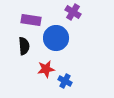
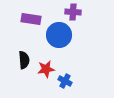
purple cross: rotated 28 degrees counterclockwise
purple rectangle: moved 1 px up
blue circle: moved 3 px right, 3 px up
black semicircle: moved 14 px down
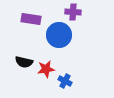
black semicircle: moved 2 px down; rotated 108 degrees clockwise
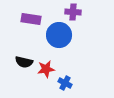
blue cross: moved 2 px down
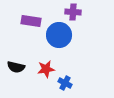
purple rectangle: moved 2 px down
black semicircle: moved 8 px left, 5 px down
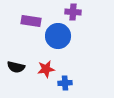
blue circle: moved 1 px left, 1 px down
blue cross: rotated 32 degrees counterclockwise
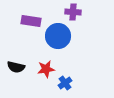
blue cross: rotated 32 degrees counterclockwise
